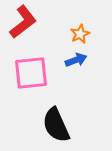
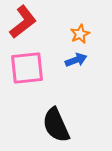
pink square: moved 4 px left, 5 px up
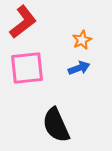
orange star: moved 2 px right, 6 px down
blue arrow: moved 3 px right, 8 px down
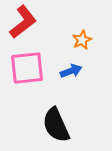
blue arrow: moved 8 px left, 3 px down
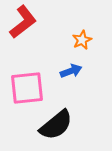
pink square: moved 20 px down
black semicircle: rotated 105 degrees counterclockwise
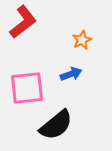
blue arrow: moved 3 px down
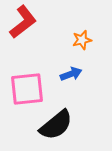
orange star: rotated 12 degrees clockwise
pink square: moved 1 px down
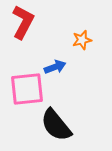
red L-shape: rotated 24 degrees counterclockwise
blue arrow: moved 16 px left, 7 px up
black semicircle: rotated 90 degrees clockwise
